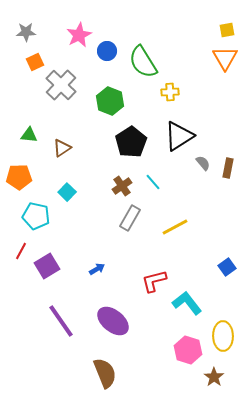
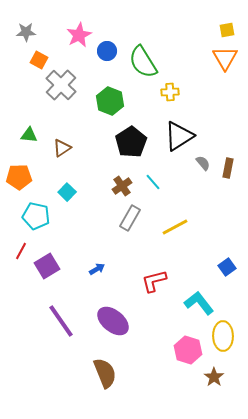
orange square: moved 4 px right, 2 px up; rotated 36 degrees counterclockwise
cyan L-shape: moved 12 px right
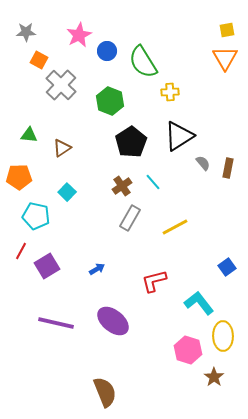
purple line: moved 5 px left, 2 px down; rotated 42 degrees counterclockwise
brown semicircle: moved 19 px down
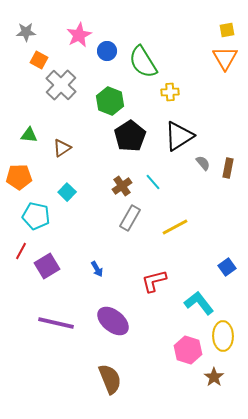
black pentagon: moved 1 px left, 6 px up
blue arrow: rotated 91 degrees clockwise
brown semicircle: moved 5 px right, 13 px up
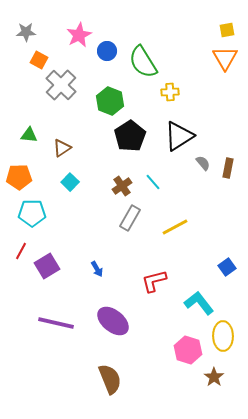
cyan square: moved 3 px right, 10 px up
cyan pentagon: moved 4 px left, 3 px up; rotated 12 degrees counterclockwise
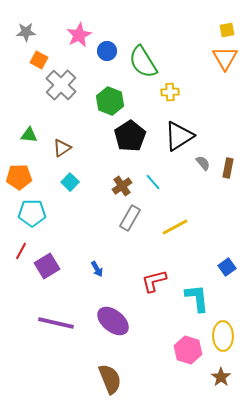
cyan L-shape: moved 2 px left, 5 px up; rotated 32 degrees clockwise
brown star: moved 7 px right
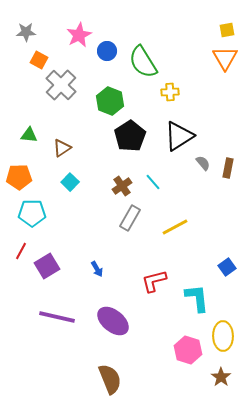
purple line: moved 1 px right, 6 px up
